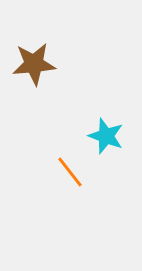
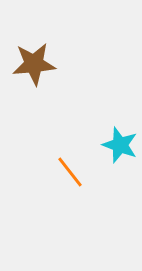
cyan star: moved 14 px right, 9 px down
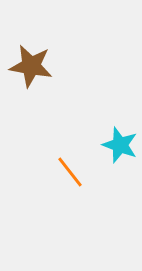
brown star: moved 3 px left, 2 px down; rotated 15 degrees clockwise
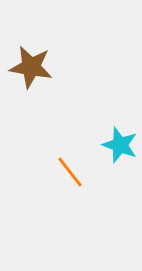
brown star: moved 1 px down
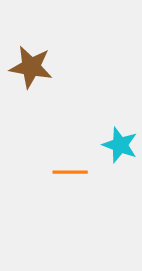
orange line: rotated 52 degrees counterclockwise
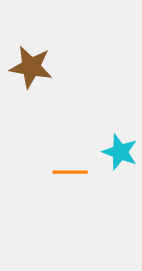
cyan star: moved 7 px down
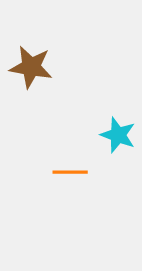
cyan star: moved 2 px left, 17 px up
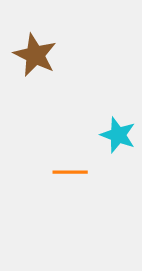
brown star: moved 4 px right, 12 px up; rotated 15 degrees clockwise
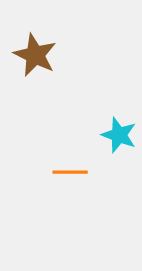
cyan star: moved 1 px right
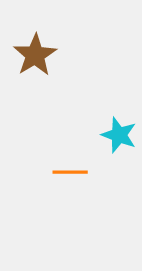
brown star: rotated 15 degrees clockwise
